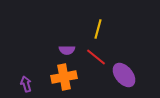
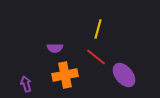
purple semicircle: moved 12 px left, 2 px up
orange cross: moved 1 px right, 2 px up
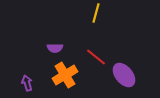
yellow line: moved 2 px left, 16 px up
orange cross: rotated 20 degrees counterclockwise
purple arrow: moved 1 px right, 1 px up
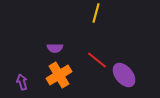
red line: moved 1 px right, 3 px down
orange cross: moved 6 px left
purple arrow: moved 5 px left, 1 px up
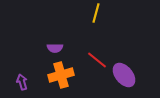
orange cross: moved 2 px right; rotated 15 degrees clockwise
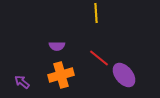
yellow line: rotated 18 degrees counterclockwise
purple semicircle: moved 2 px right, 2 px up
red line: moved 2 px right, 2 px up
purple arrow: rotated 35 degrees counterclockwise
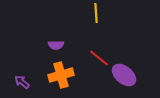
purple semicircle: moved 1 px left, 1 px up
purple ellipse: rotated 10 degrees counterclockwise
